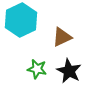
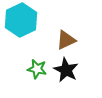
brown triangle: moved 4 px right, 3 px down
black star: moved 3 px left, 1 px up
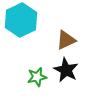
green star: moved 8 px down; rotated 24 degrees counterclockwise
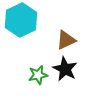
black star: moved 1 px left, 1 px up
green star: moved 1 px right, 2 px up
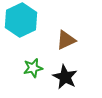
black star: moved 8 px down
green star: moved 5 px left, 7 px up
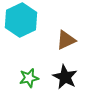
green star: moved 4 px left, 10 px down
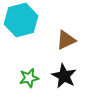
cyan hexagon: rotated 12 degrees clockwise
black star: moved 1 px left, 1 px up
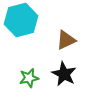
black star: moved 2 px up
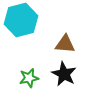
brown triangle: moved 1 px left, 4 px down; rotated 30 degrees clockwise
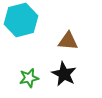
brown triangle: moved 3 px right, 3 px up
